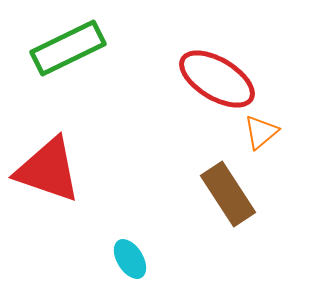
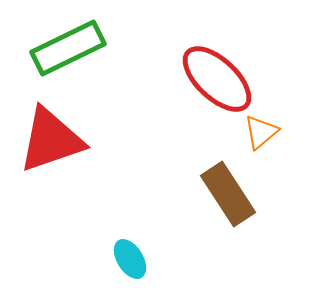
red ellipse: rotated 12 degrees clockwise
red triangle: moved 3 px right, 30 px up; rotated 38 degrees counterclockwise
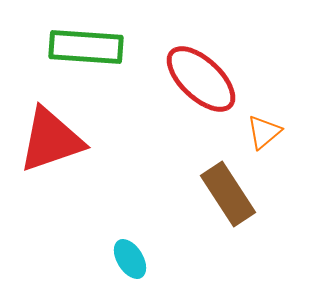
green rectangle: moved 18 px right, 1 px up; rotated 30 degrees clockwise
red ellipse: moved 16 px left
orange triangle: moved 3 px right
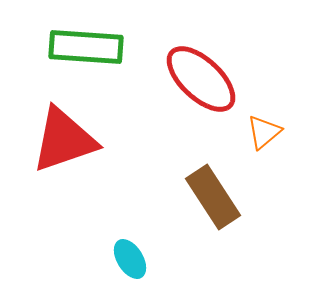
red triangle: moved 13 px right
brown rectangle: moved 15 px left, 3 px down
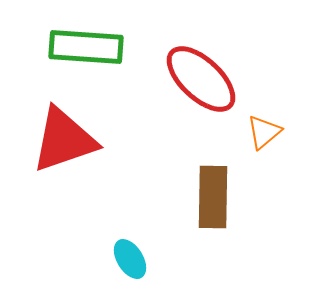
brown rectangle: rotated 34 degrees clockwise
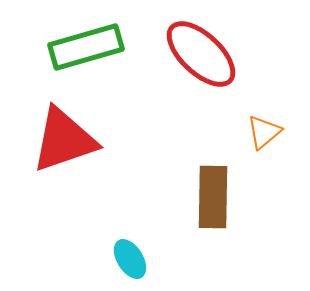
green rectangle: rotated 20 degrees counterclockwise
red ellipse: moved 25 px up
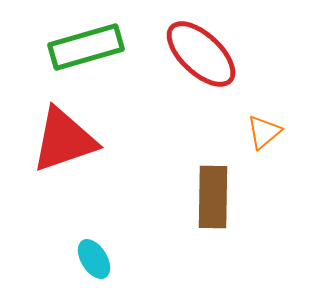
cyan ellipse: moved 36 px left
